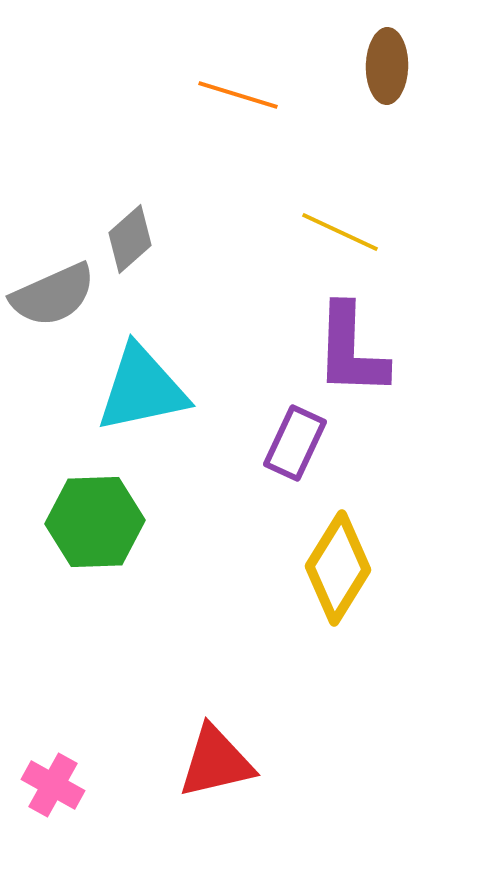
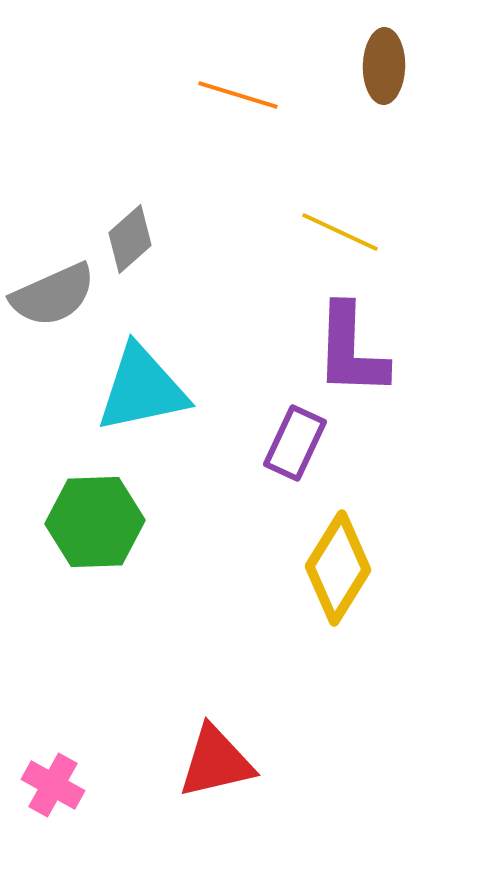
brown ellipse: moved 3 px left
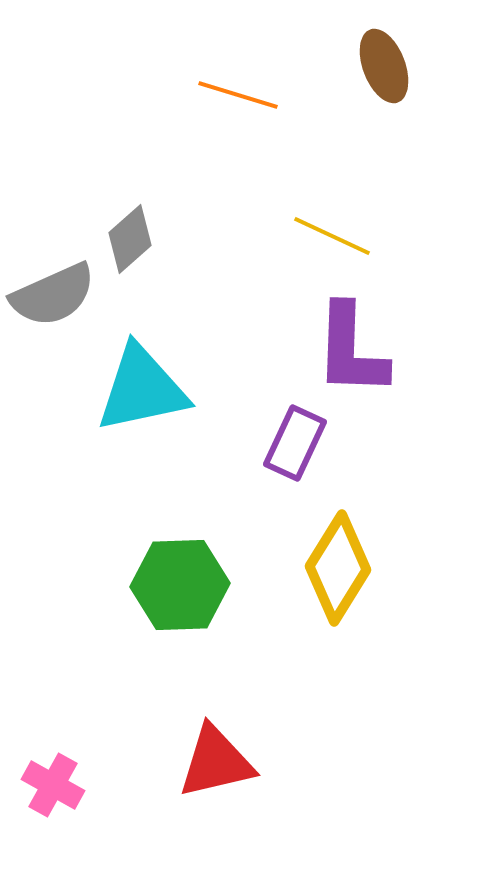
brown ellipse: rotated 22 degrees counterclockwise
yellow line: moved 8 px left, 4 px down
green hexagon: moved 85 px right, 63 px down
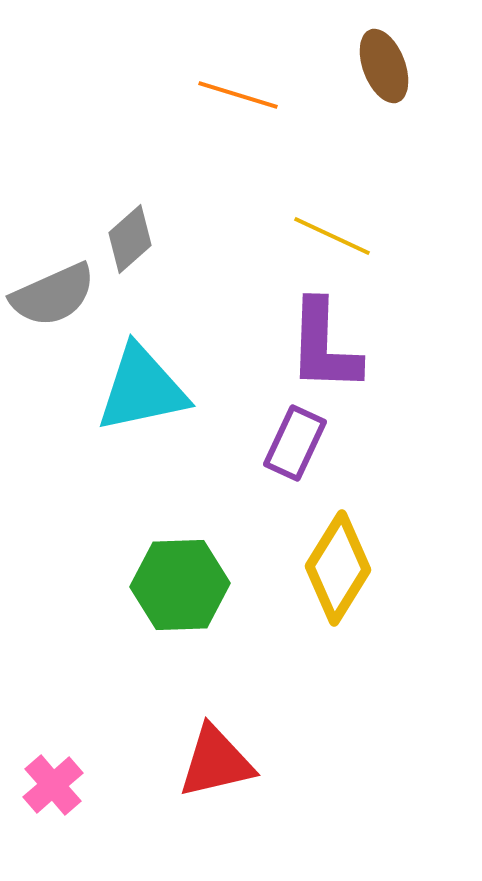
purple L-shape: moved 27 px left, 4 px up
pink cross: rotated 20 degrees clockwise
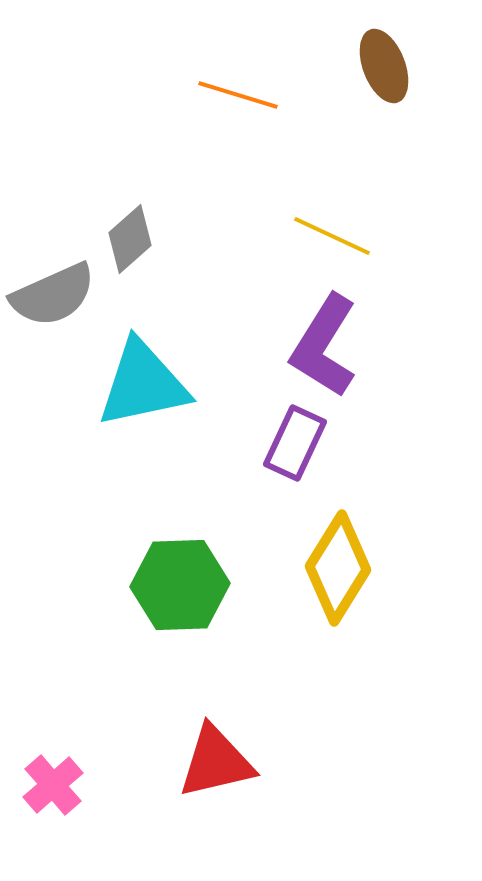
purple L-shape: rotated 30 degrees clockwise
cyan triangle: moved 1 px right, 5 px up
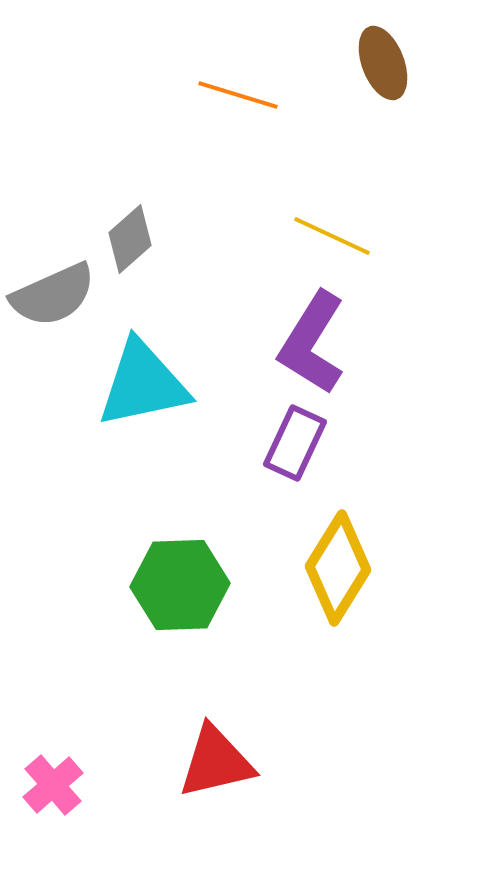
brown ellipse: moved 1 px left, 3 px up
purple L-shape: moved 12 px left, 3 px up
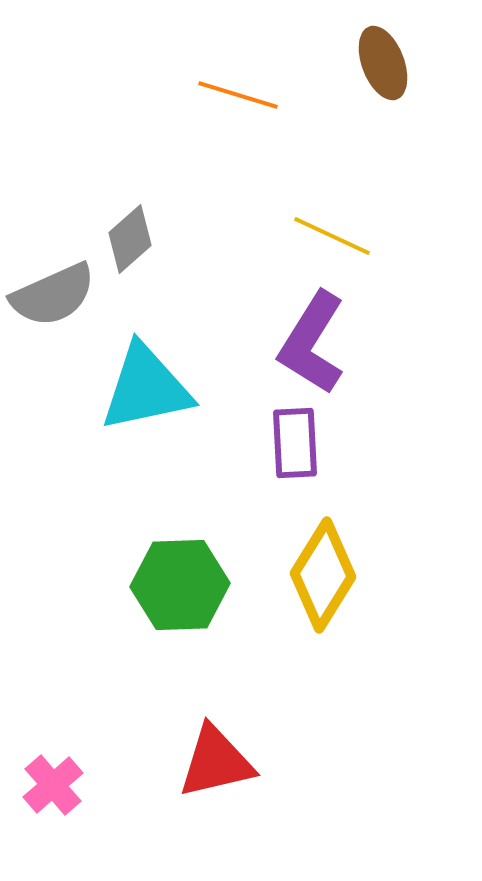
cyan triangle: moved 3 px right, 4 px down
purple rectangle: rotated 28 degrees counterclockwise
yellow diamond: moved 15 px left, 7 px down
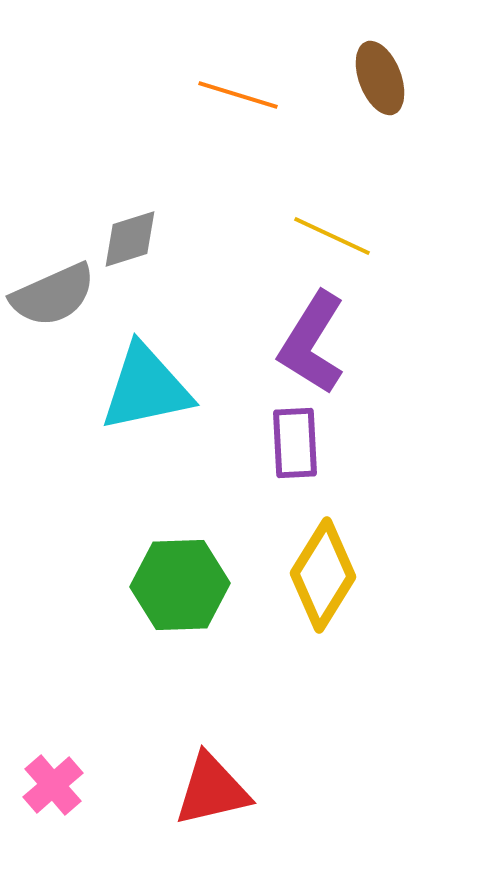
brown ellipse: moved 3 px left, 15 px down
gray diamond: rotated 24 degrees clockwise
red triangle: moved 4 px left, 28 px down
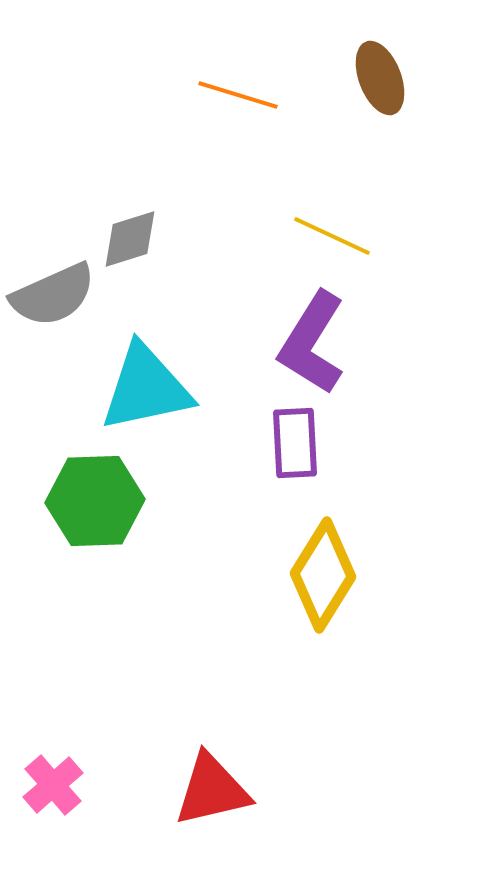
green hexagon: moved 85 px left, 84 px up
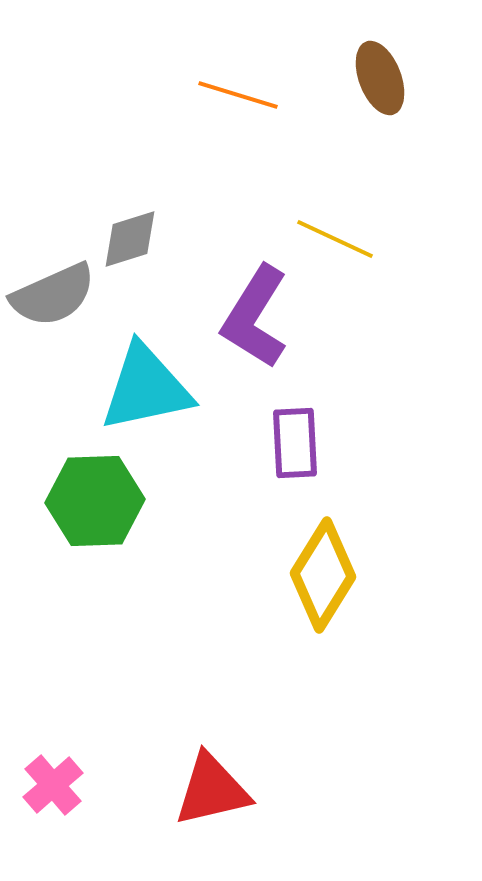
yellow line: moved 3 px right, 3 px down
purple L-shape: moved 57 px left, 26 px up
